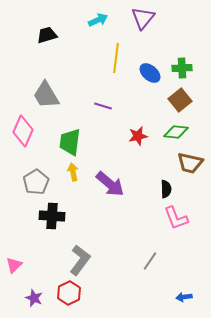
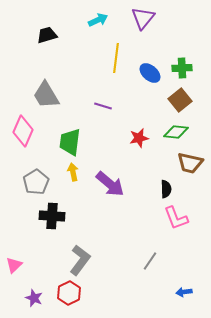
red star: moved 1 px right, 2 px down
blue arrow: moved 5 px up
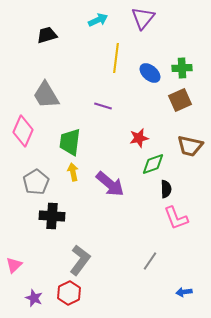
brown square: rotated 15 degrees clockwise
green diamond: moved 23 px left, 32 px down; rotated 25 degrees counterclockwise
brown trapezoid: moved 17 px up
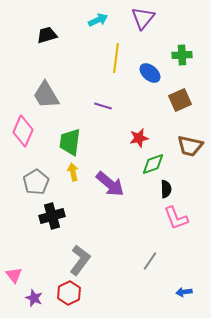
green cross: moved 13 px up
black cross: rotated 20 degrees counterclockwise
pink triangle: moved 10 px down; rotated 24 degrees counterclockwise
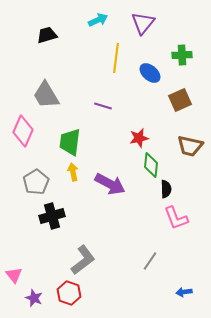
purple triangle: moved 5 px down
green diamond: moved 2 px left, 1 px down; rotated 65 degrees counterclockwise
purple arrow: rotated 12 degrees counterclockwise
gray L-shape: moved 3 px right; rotated 16 degrees clockwise
red hexagon: rotated 15 degrees counterclockwise
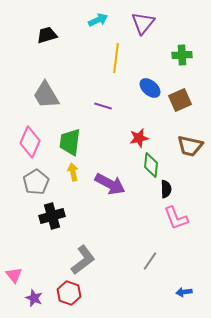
blue ellipse: moved 15 px down
pink diamond: moved 7 px right, 11 px down
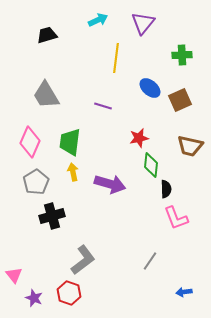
purple arrow: rotated 12 degrees counterclockwise
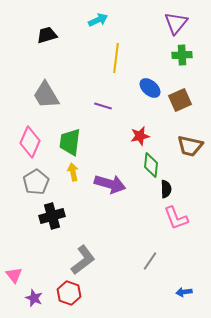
purple triangle: moved 33 px right
red star: moved 1 px right, 2 px up
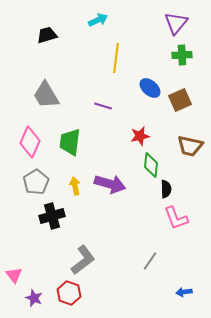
yellow arrow: moved 2 px right, 14 px down
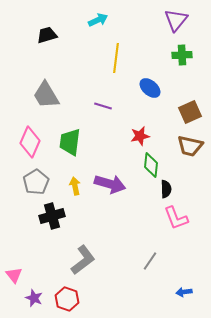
purple triangle: moved 3 px up
brown square: moved 10 px right, 12 px down
red hexagon: moved 2 px left, 6 px down
